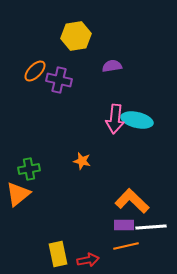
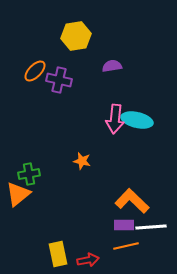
green cross: moved 5 px down
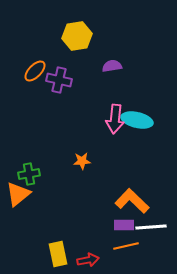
yellow hexagon: moved 1 px right
orange star: rotated 18 degrees counterclockwise
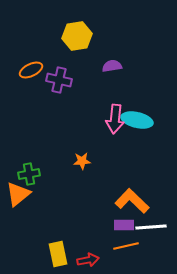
orange ellipse: moved 4 px left, 1 px up; rotated 20 degrees clockwise
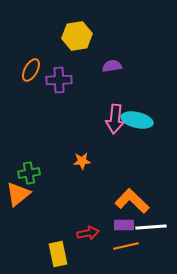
orange ellipse: rotated 35 degrees counterclockwise
purple cross: rotated 15 degrees counterclockwise
green cross: moved 1 px up
red arrow: moved 27 px up
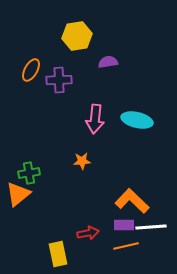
purple semicircle: moved 4 px left, 4 px up
pink arrow: moved 20 px left
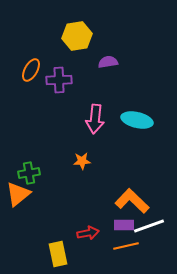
white line: moved 2 px left, 1 px up; rotated 16 degrees counterclockwise
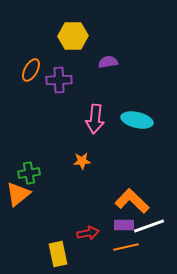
yellow hexagon: moved 4 px left; rotated 8 degrees clockwise
orange line: moved 1 px down
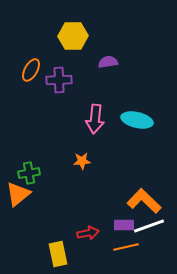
orange L-shape: moved 12 px right
